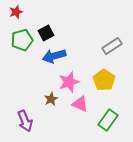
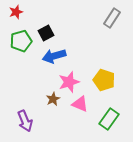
green pentagon: moved 1 px left, 1 px down
gray rectangle: moved 28 px up; rotated 24 degrees counterclockwise
yellow pentagon: rotated 15 degrees counterclockwise
brown star: moved 2 px right
green rectangle: moved 1 px right, 1 px up
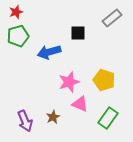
gray rectangle: rotated 18 degrees clockwise
black square: moved 32 px right; rotated 28 degrees clockwise
green pentagon: moved 3 px left, 5 px up
blue arrow: moved 5 px left, 4 px up
brown star: moved 18 px down
green rectangle: moved 1 px left, 1 px up
